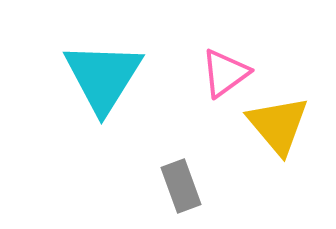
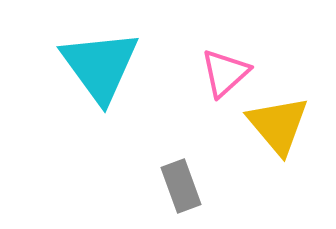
pink triangle: rotated 6 degrees counterclockwise
cyan triangle: moved 3 px left, 11 px up; rotated 8 degrees counterclockwise
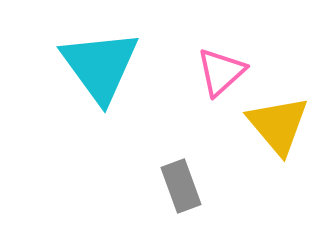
pink triangle: moved 4 px left, 1 px up
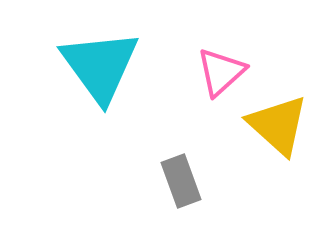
yellow triangle: rotated 8 degrees counterclockwise
gray rectangle: moved 5 px up
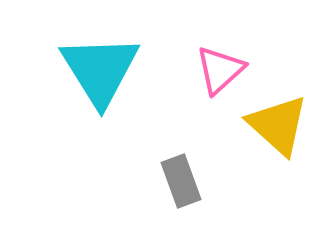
cyan triangle: moved 4 px down; rotated 4 degrees clockwise
pink triangle: moved 1 px left, 2 px up
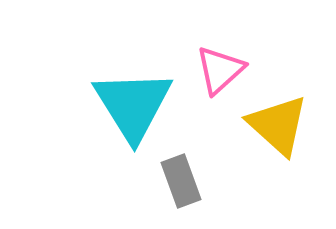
cyan triangle: moved 33 px right, 35 px down
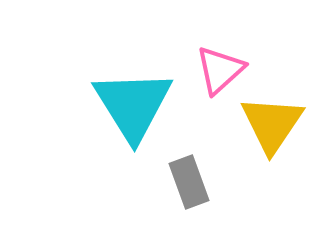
yellow triangle: moved 6 px left, 1 px up; rotated 22 degrees clockwise
gray rectangle: moved 8 px right, 1 px down
